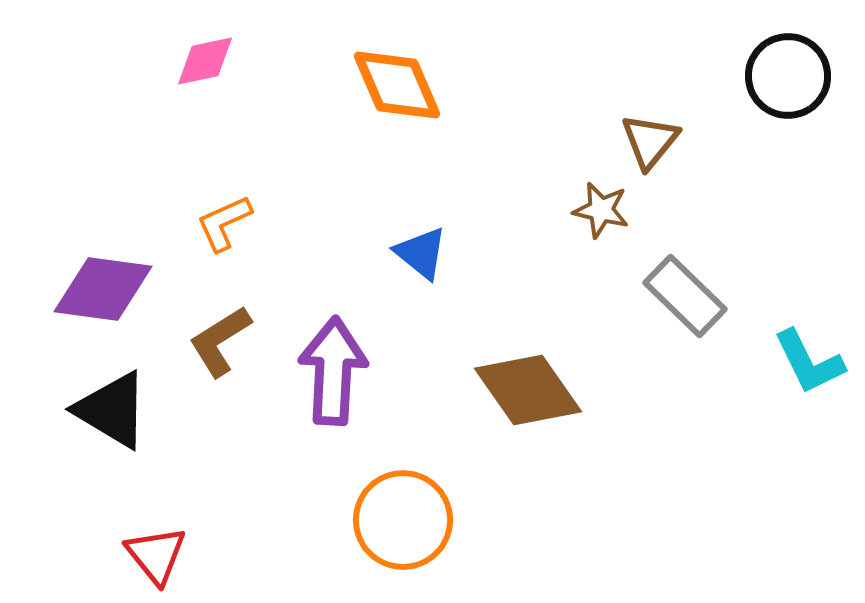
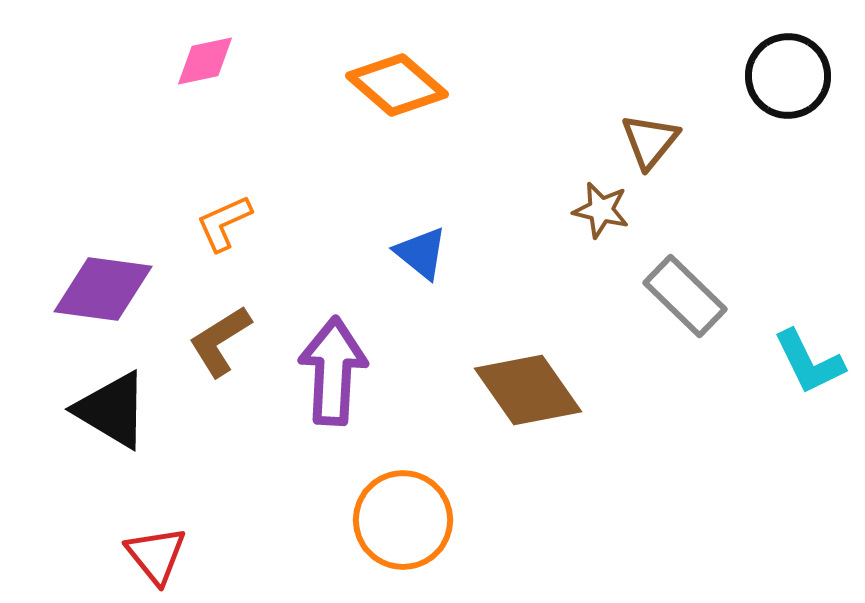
orange diamond: rotated 26 degrees counterclockwise
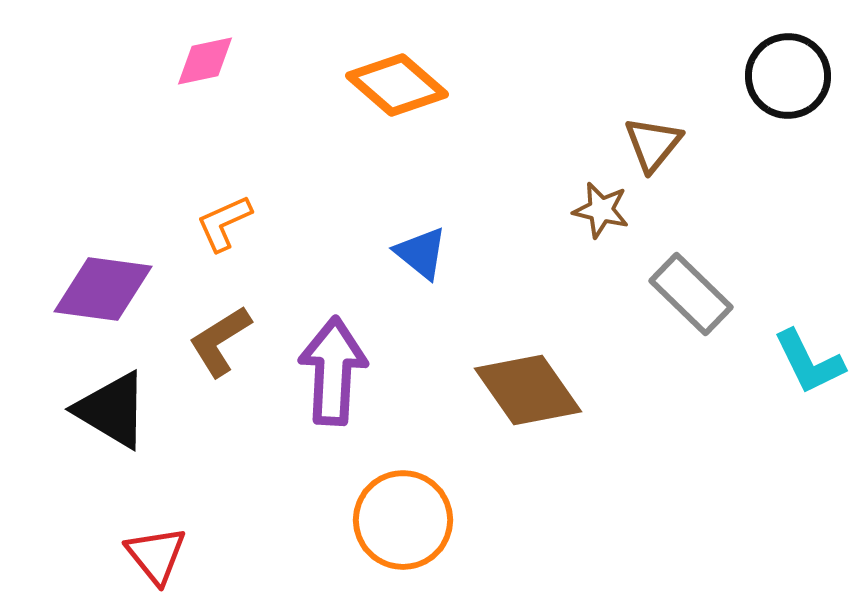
brown triangle: moved 3 px right, 3 px down
gray rectangle: moved 6 px right, 2 px up
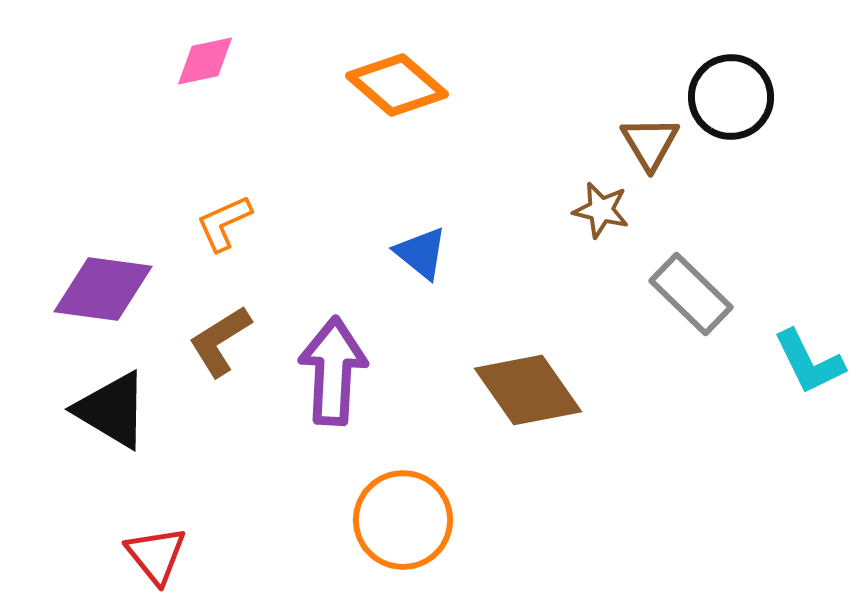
black circle: moved 57 px left, 21 px down
brown triangle: moved 3 px left, 1 px up; rotated 10 degrees counterclockwise
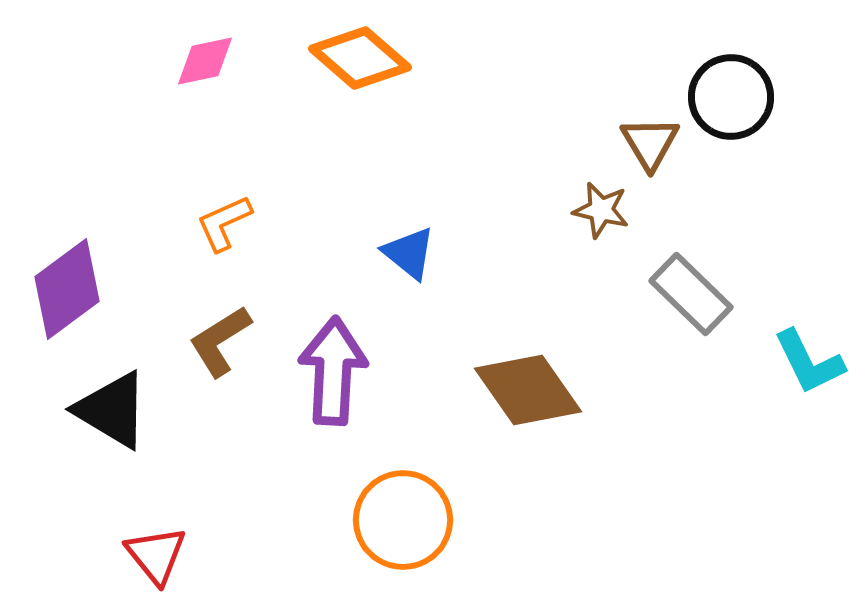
orange diamond: moved 37 px left, 27 px up
blue triangle: moved 12 px left
purple diamond: moved 36 px left; rotated 44 degrees counterclockwise
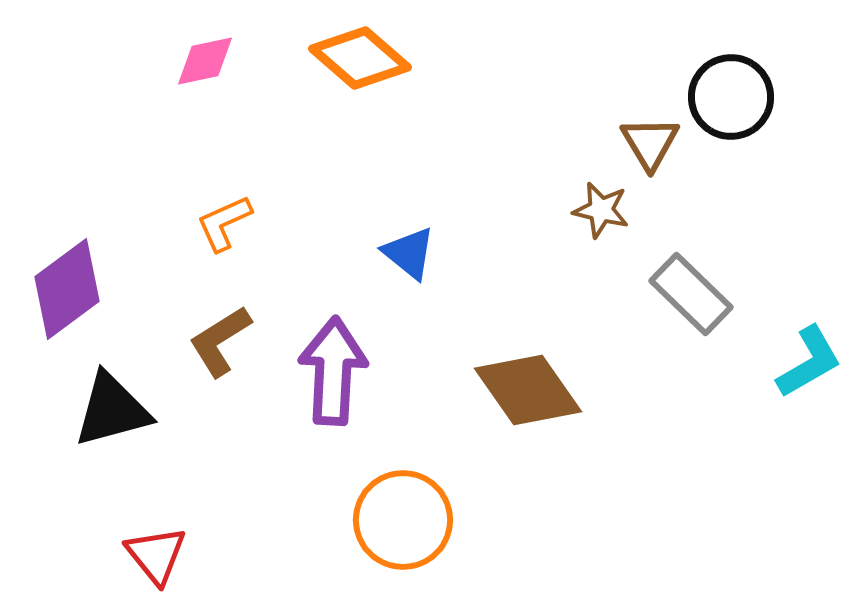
cyan L-shape: rotated 94 degrees counterclockwise
black triangle: rotated 46 degrees counterclockwise
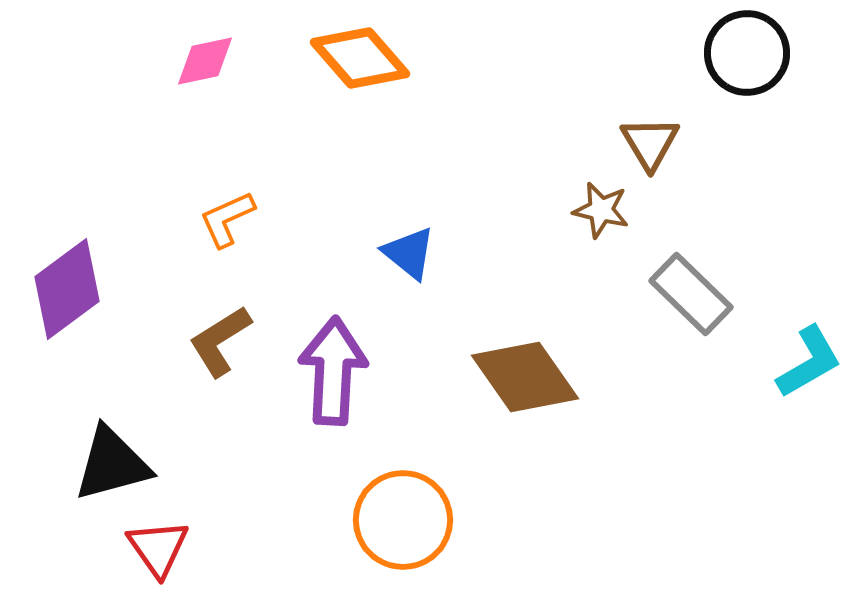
orange diamond: rotated 8 degrees clockwise
black circle: moved 16 px right, 44 px up
orange L-shape: moved 3 px right, 4 px up
brown diamond: moved 3 px left, 13 px up
black triangle: moved 54 px down
red triangle: moved 2 px right, 7 px up; rotated 4 degrees clockwise
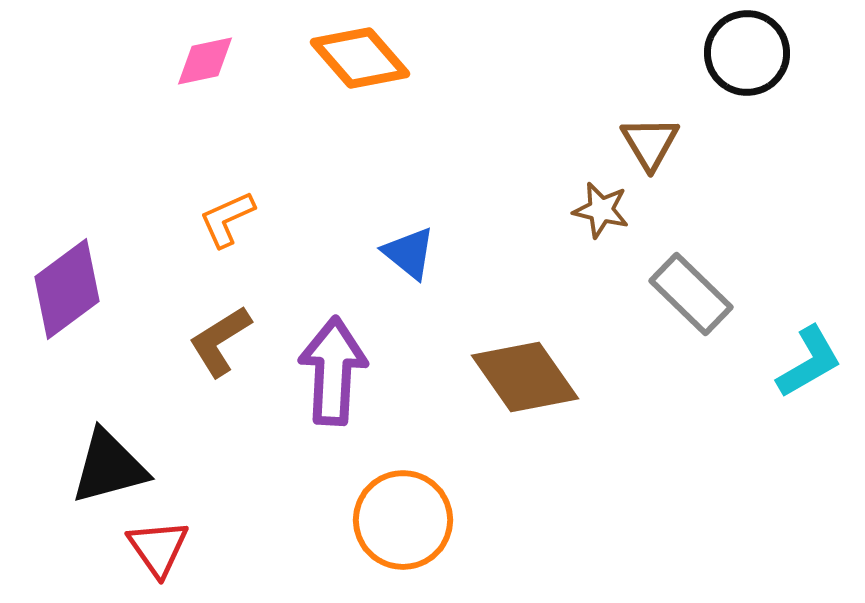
black triangle: moved 3 px left, 3 px down
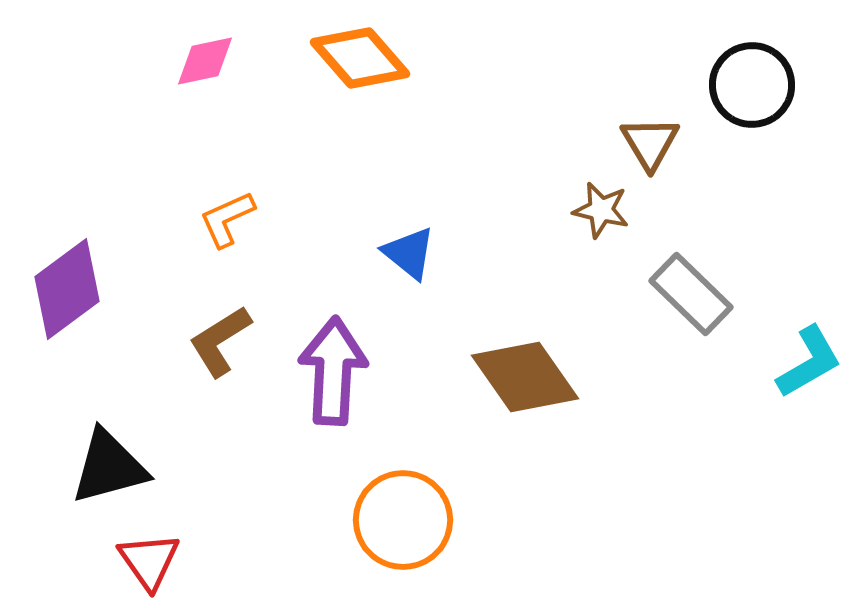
black circle: moved 5 px right, 32 px down
red triangle: moved 9 px left, 13 px down
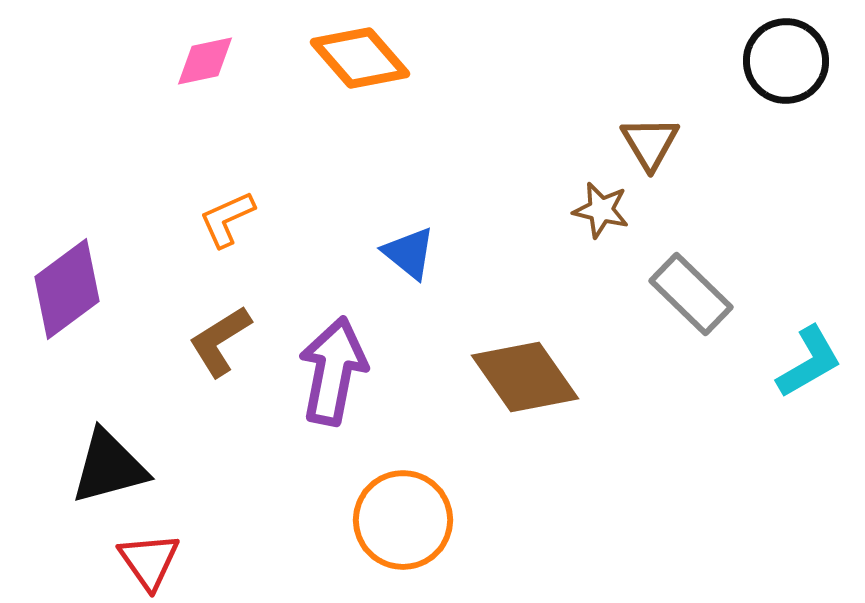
black circle: moved 34 px right, 24 px up
purple arrow: rotated 8 degrees clockwise
